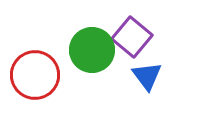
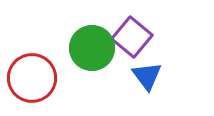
green circle: moved 2 px up
red circle: moved 3 px left, 3 px down
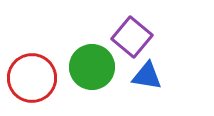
green circle: moved 19 px down
blue triangle: rotated 44 degrees counterclockwise
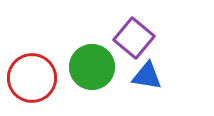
purple square: moved 2 px right, 1 px down
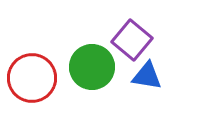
purple square: moved 2 px left, 2 px down
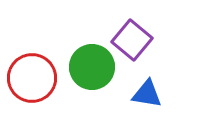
blue triangle: moved 18 px down
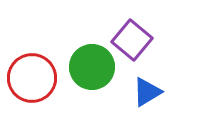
blue triangle: moved 2 px up; rotated 40 degrees counterclockwise
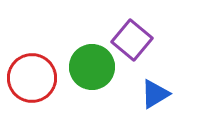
blue triangle: moved 8 px right, 2 px down
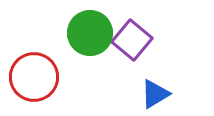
green circle: moved 2 px left, 34 px up
red circle: moved 2 px right, 1 px up
